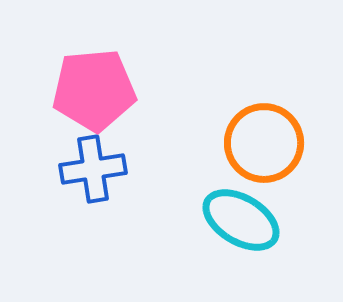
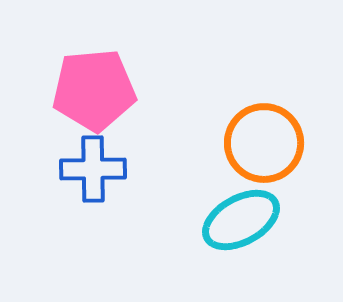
blue cross: rotated 8 degrees clockwise
cyan ellipse: rotated 60 degrees counterclockwise
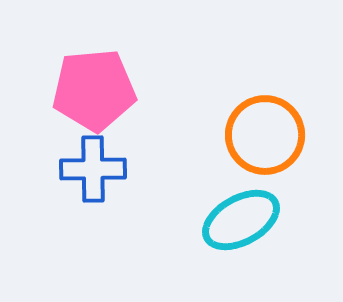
orange circle: moved 1 px right, 8 px up
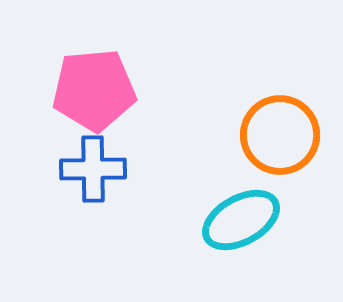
orange circle: moved 15 px right
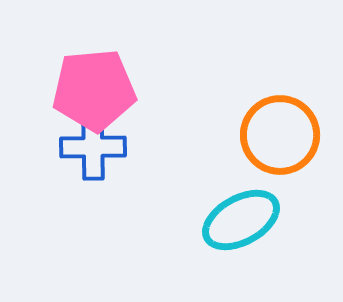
blue cross: moved 22 px up
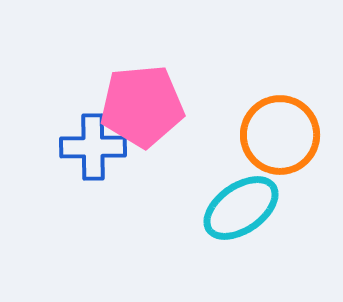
pink pentagon: moved 48 px right, 16 px down
cyan ellipse: moved 12 px up; rotated 6 degrees counterclockwise
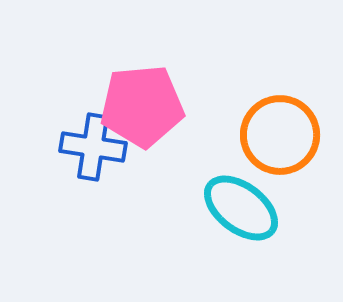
blue cross: rotated 10 degrees clockwise
cyan ellipse: rotated 72 degrees clockwise
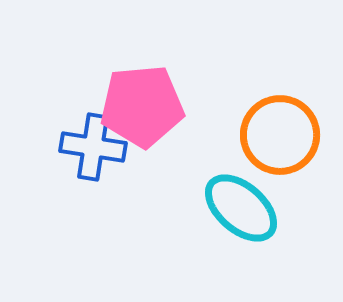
cyan ellipse: rotated 4 degrees clockwise
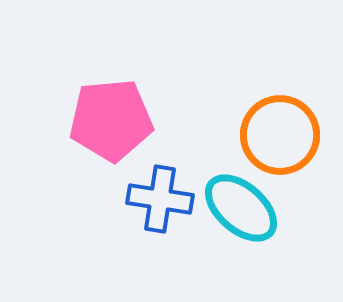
pink pentagon: moved 31 px left, 14 px down
blue cross: moved 67 px right, 52 px down
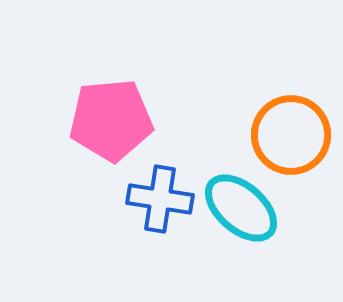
orange circle: moved 11 px right
